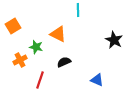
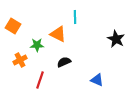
cyan line: moved 3 px left, 7 px down
orange square: rotated 28 degrees counterclockwise
black star: moved 2 px right, 1 px up
green star: moved 1 px right, 2 px up; rotated 16 degrees counterclockwise
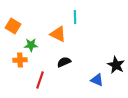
black star: moved 26 px down
green star: moved 6 px left
orange cross: rotated 24 degrees clockwise
